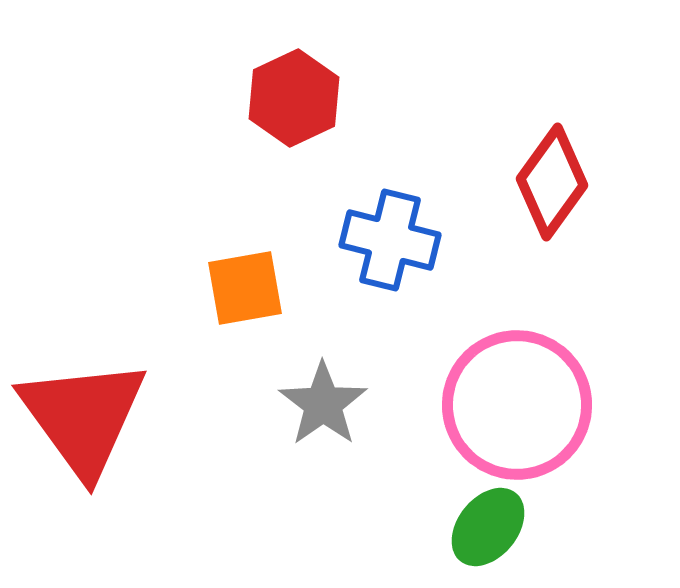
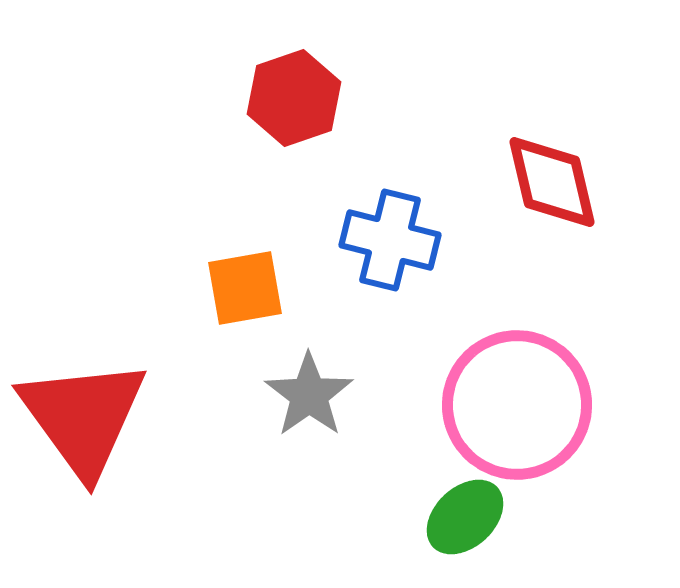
red hexagon: rotated 6 degrees clockwise
red diamond: rotated 49 degrees counterclockwise
gray star: moved 14 px left, 9 px up
green ellipse: moved 23 px left, 10 px up; rotated 8 degrees clockwise
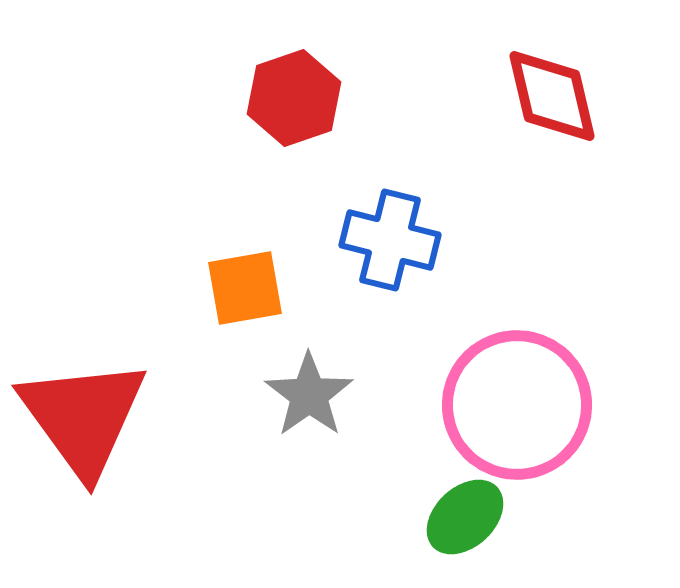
red diamond: moved 86 px up
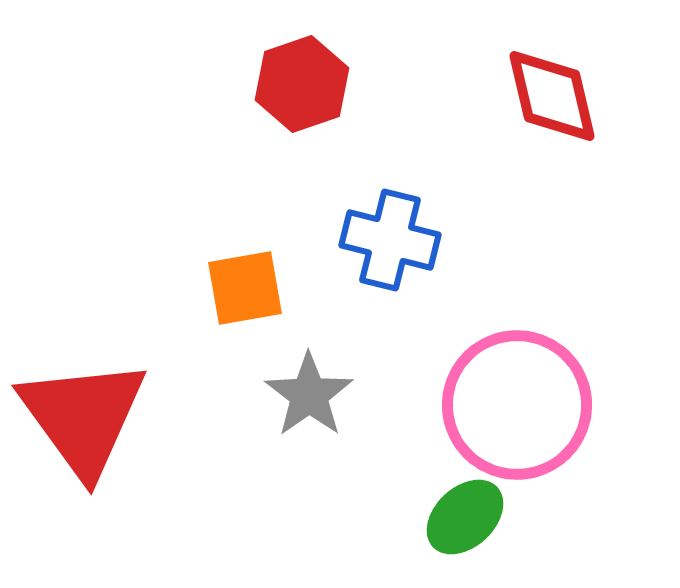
red hexagon: moved 8 px right, 14 px up
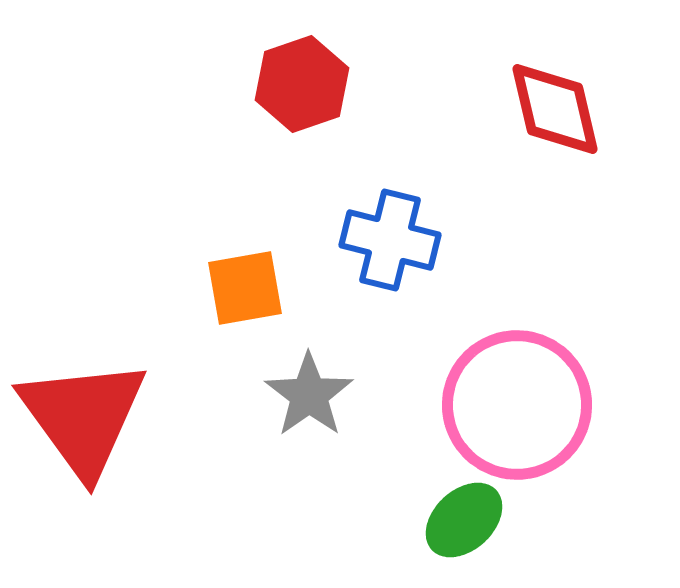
red diamond: moved 3 px right, 13 px down
green ellipse: moved 1 px left, 3 px down
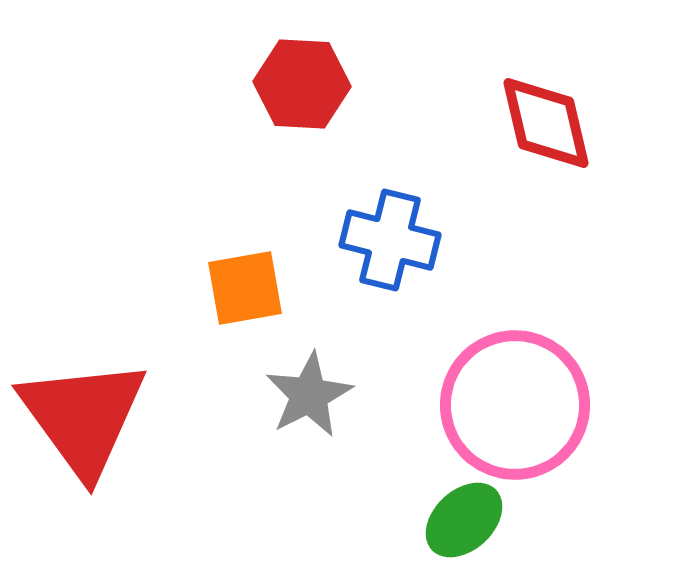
red hexagon: rotated 22 degrees clockwise
red diamond: moved 9 px left, 14 px down
gray star: rotated 8 degrees clockwise
pink circle: moved 2 px left
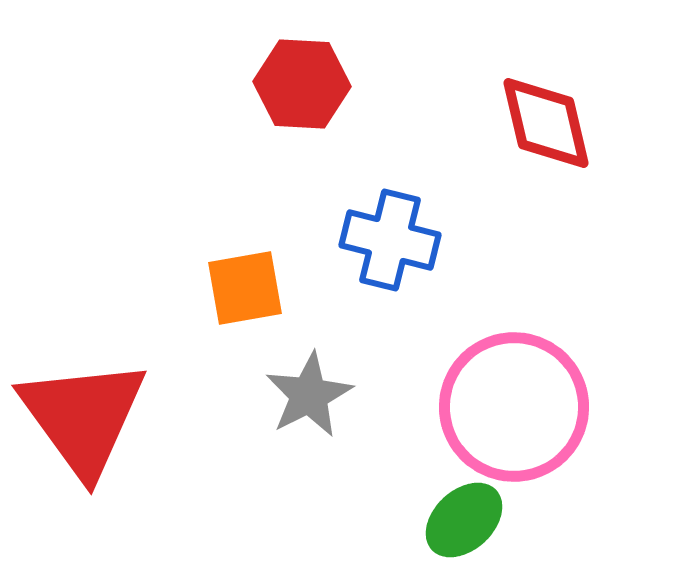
pink circle: moved 1 px left, 2 px down
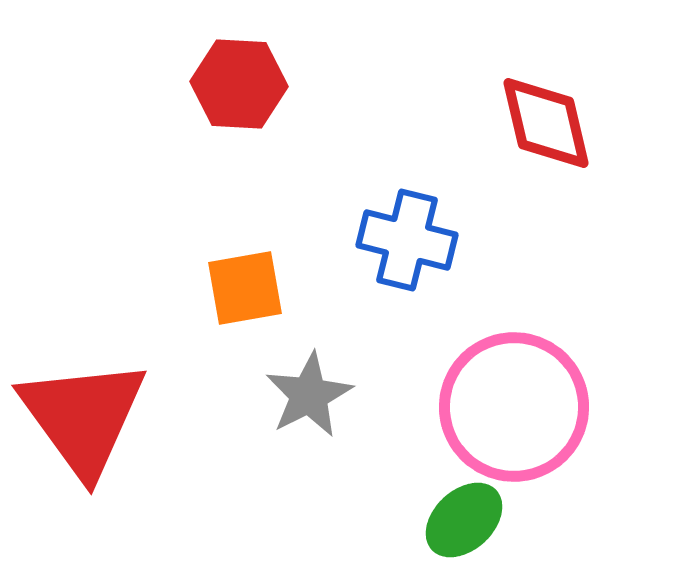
red hexagon: moved 63 px left
blue cross: moved 17 px right
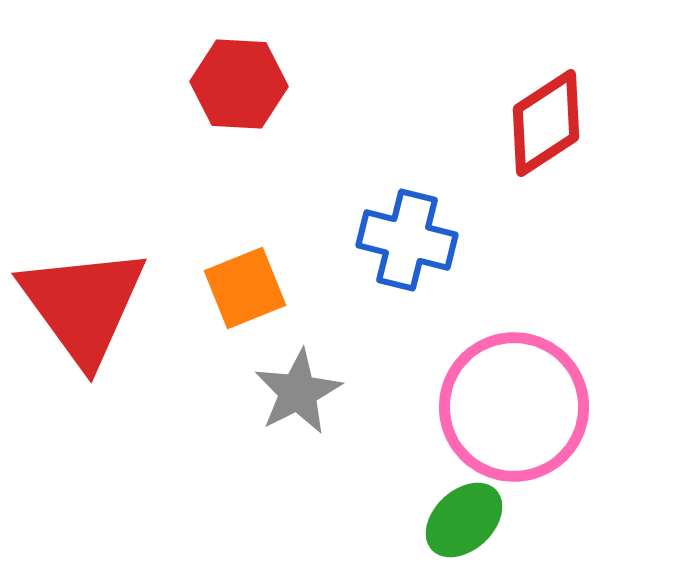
red diamond: rotated 70 degrees clockwise
orange square: rotated 12 degrees counterclockwise
gray star: moved 11 px left, 3 px up
red triangle: moved 112 px up
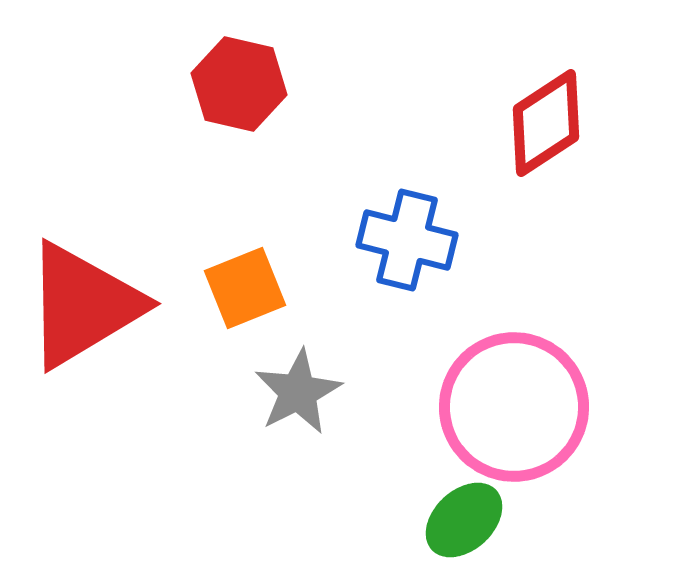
red hexagon: rotated 10 degrees clockwise
red triangle: rotated 35 degrees clockwise
